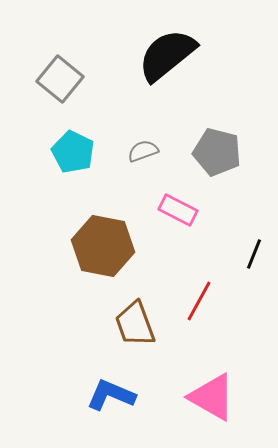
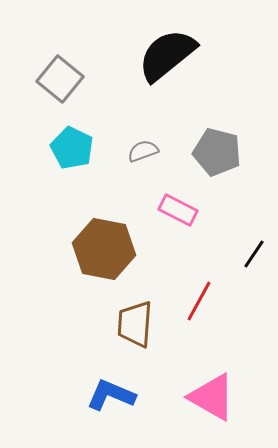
cyan pentagon: moved 1 px left, 4 px up
brown hexagon: moved 1 px right, 3 px down
black line: rotated 12 degrees clockwise
brown trapezoid: rotated 24 degrees clockwise
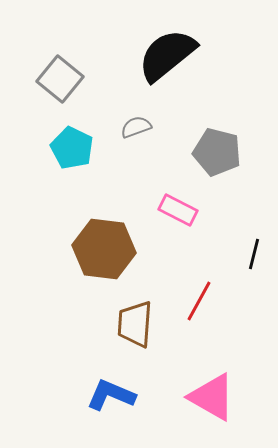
gray semicircle: moved 7 px left, 24 px up
brown hexagon: rotated 4 degrees counterclockwise
black line: rotated 20 degrees counterclockwise
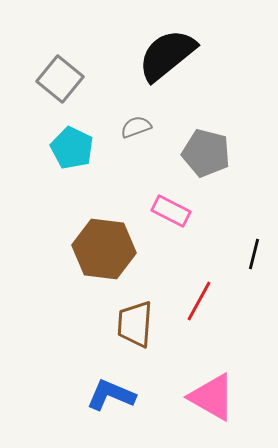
gray pentagon: moved 11 px left, 1 px down
pink rectangle: moved 7 px left, 1 px down
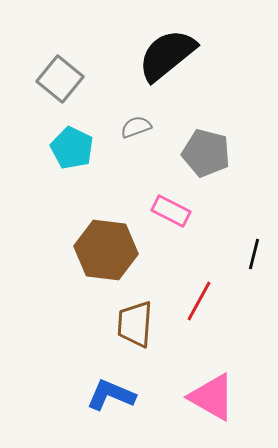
brown hexagon: moved 2 px right, 1 px down
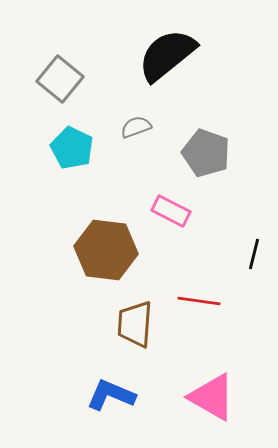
gray pentagon: rotated 6 degrees clockwise
red line: rotated 69 degrees clockwise
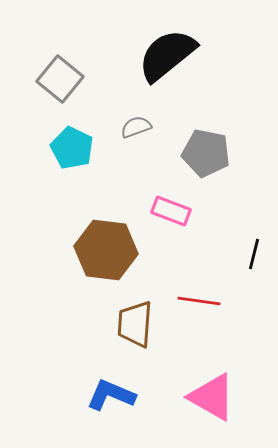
gray pentagon: rotated 9 degrees counterclockwise
pink rectangle: rotated 6 degrees counterclockwise
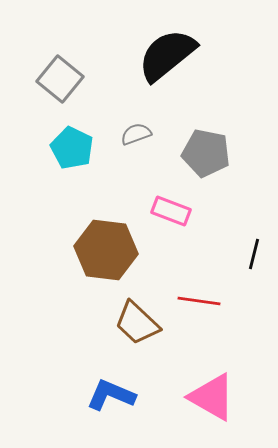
gray semicircle: moved 7 px down
brown trapezoid: moved 2 px right, 1 px up; rotated 51 degrees counterclockwise
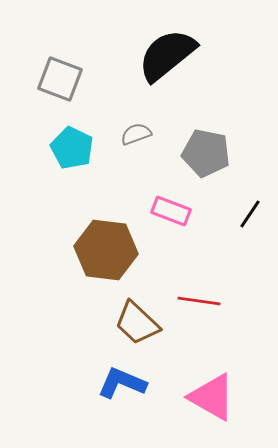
gray square: rotated 18 degrees counterclockwise
black line: moved 4 px left, 40 px up; rotated 20 degrees clockwise
blue L-shape: moved 11 px right, 12 px up
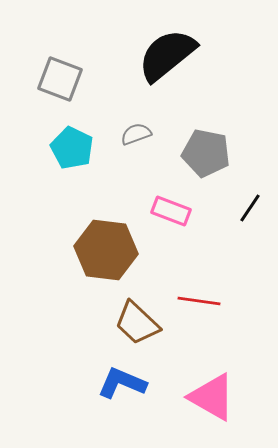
black line: moved 6 px up
